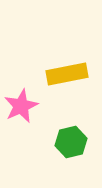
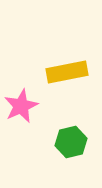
yellow rectangle: moved 2 px up
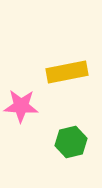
pink star: rotated 28 degrees clockwise
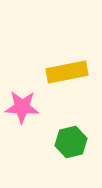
pink star: moved 1 px right, 1 px down
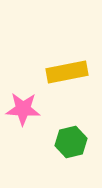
pink star: moved 1 px right, 2 px down
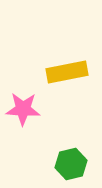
green hexagon: moved 22 px down
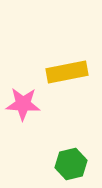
pink star: moved 5 px up
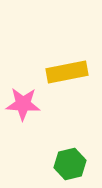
green hexagon: moved 1 px left
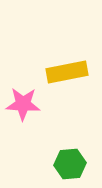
green hexagon: rotated 8 degrees clockwise
